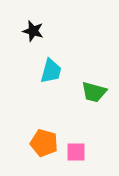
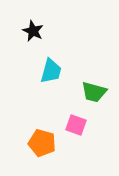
black star: rotated 10 degrees clockwise
orange pentagon: moved 2 px left
pink square: moved 27 px up; rotated 20 degrees clockwise
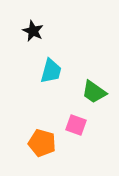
green trapezoid: rotated 20 degrees clockwise
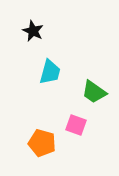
cyan trapezoid: moved 1 px left, 1 px down
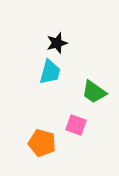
black star: moved 24 px right, 12 px down; rotated 30 degrees clockwise
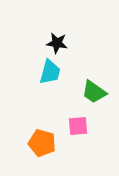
black star: rotated 25 degrees clockwise
pink square: moved 2 px right, 1 px down; rotated 25 degrees counterclockwise
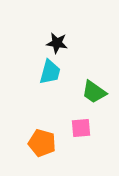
pink square: moved 3 px right, 2 px down
